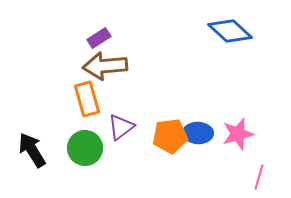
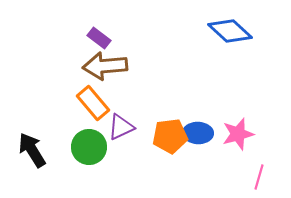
purple rectangle: rotated 70 degrees clockwise
orange rectangle: moved 6 px right, 4 px down; rotated 24 degrees counterclockwise
purple triangle: rotated 12 degrees clockwise
green circle: moved 4 px right, 1 px up
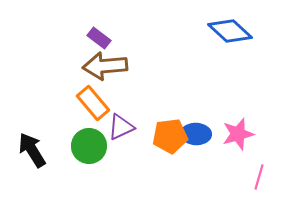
blue ellipse: moved 2 px left, 1 px down
green circle: moved 1 px up
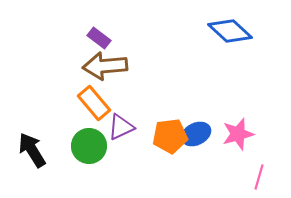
orange rectangle: moved 1 px right
blue ellipse: rotated 28 degrees counterclockwise
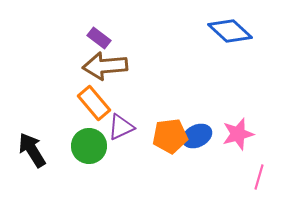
blue ellipse: moved 1 px right, 2 px down
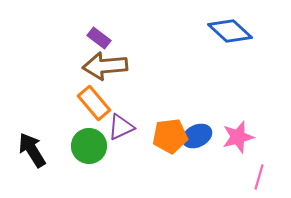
pink star: moved 3 px down
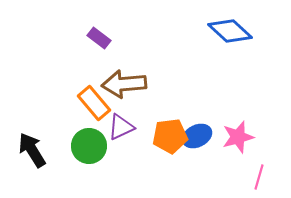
brown arrow: moved 19 px right, 18 px down
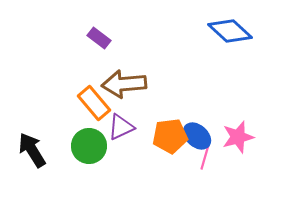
blue ellipse: rotated 68 degrees clockwise
pink line: moved 54 px left, 20 px up
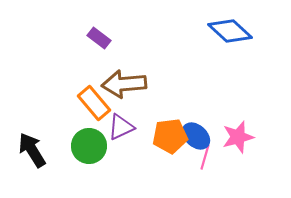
blue ellipse: moved 1 px left
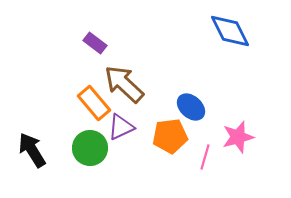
blue diamond: rotated 21 degrees clockwise
purple rectangle: moved 4 px left, 5 px down
brown arrow: rotated 48 degrees clockwise
blue ellipse: moved 5 px left, 29 px up
green circle: moved 1 px right, 2 px down
